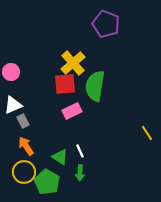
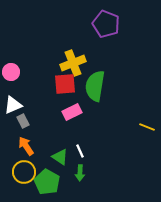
yellow cross: rotated 20 degrees clockwise
pink rectangle: moved 1 px down
yellow line: moved 6 px up; rotated 35 degrees counterclockwise
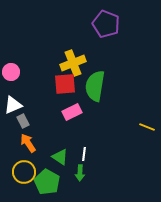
orange arrow: moved 2 px right, 3 px up
white line: moved 4 px right, 3 px down; rotated 32 degrees clockwise
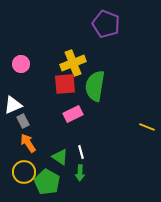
pink circle: moved 10 px right, 8 px up
pink rectangle: moved 1 px right, 2 px down
white line: moved 3 px left, 2 px up; rotated 24 degrees counterclockwise
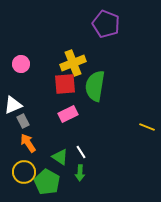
pink rectangle: moved 5 px left
white line: rotated 16 degrees counterclockwise
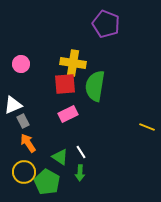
yellow cross: rotated 30 degrees clockwise
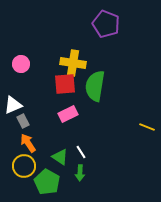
yellow circle: moved 6 px up
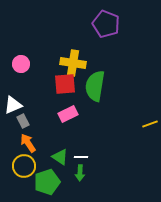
yellow line: moved 3 px right, 3 px up; rotated 42 degrees counterclockwise
white line: moved 5 px down; rotated 56 degrees counterclockwise
green pentagon: rotated 25 degrees clockwise
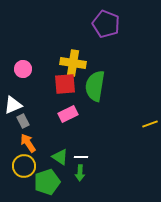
pink circle: moved 2 px right, 5 px down
